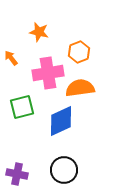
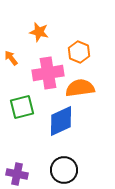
orange hexagon: rotated 15 degrees counterclockwise
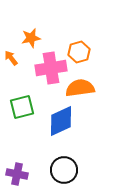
orange star: moved 8 px left, 6 px down; rotated 24 degrees counterclockwise
orange hexagon: rotated 20 degrees clockwise
pink cross: moved 3 px right, 5 px up
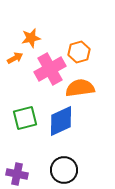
orange arrow: moved 4 px right; rotated 98 degrees clockwise
pink cross: moved 1 px left, 1 px down; rotated 20 degrees counterclockwise
green square: moved 3 px right, 11 px down
